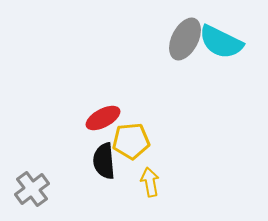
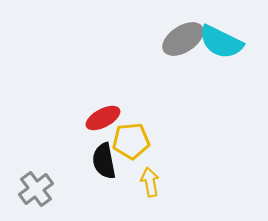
gray ellipse: moved 2 px left; rotated 30 degrees clockwise
black semicircle: rotated 6 degrees counterclockwise
gray cross: moved 4 px right
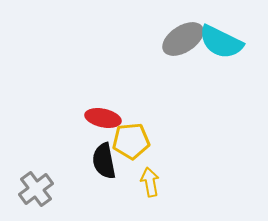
red ellipse: rotated 40 degrees clockwise
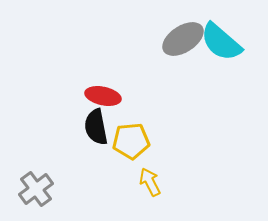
cyan semicircle: rotated 15 degrees clockwise
red ellipse: moved 22 px up
black semicircle: moved 8 px left, 34 px up
yellow arrow: rotated 16 degrees counterclockwise
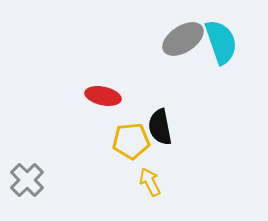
cyan semicircle: rotated 150 degrees counterclockwise
black semicircle: moved 64 px right
gray cross: moved 9 px left, 9 px up; rotated 8 degrees counterclockwise
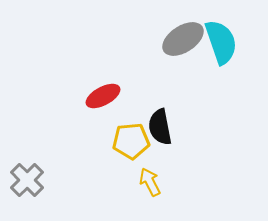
red ellipse: rotated 40 degrees counterclockwise
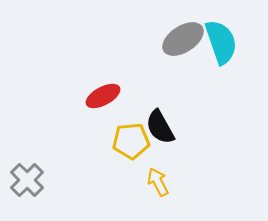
black semicircle: rotated 18 degrees counterclockwise
yellow arrow: moved 8 px right
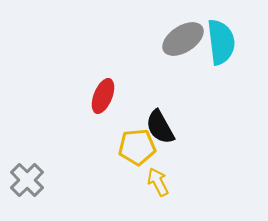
cyan semicircle: rotated 12 degrees clockwise
red ellipse: rotated 40 degrees counterclockwise
yellow pentagon: moved 6 px right, 6 px down
